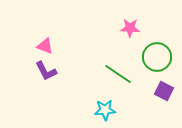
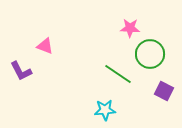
green circle: moved 7 px left, 3 px up
purple L-shape: moved 25 px left
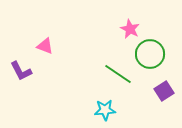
pink star: moved 1 px down; rotated 24 degrees clockwise
purple square: rotated 30 degrees clockwise
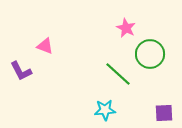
pink star: moved 4 px left, 1 px up
green line: rotated 8 degrees clockwise
purple square: moved 22 px down; rotated 30 degrees clockwise
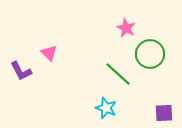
pink triangle: moved 4 px right, 7 px down; rotated 24 degrees clockwise
cyan star: moved 1 px right, 2 px up; rotated 25 degrees clockwise
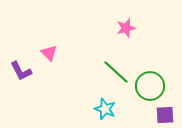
pink star: rotated 30 degrees clockwise
green circle: moved 32 px down
green line: moved 2 px left, 2 px up
cyan star: moved 1 px left, 1 px down
purple square: moved 1 px right, 2 px down
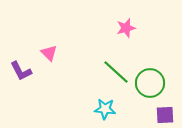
green circle: moved 3 px up
cyan star: rotated 15 degrees counterclockwise
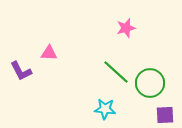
pink triangle: rotated 42 degrees counterclockwise
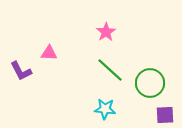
pink star: moved 20 px left, 4 px down; rotated 18 degrees counterclockwise
green line: moved 6 px left, 2 px up
